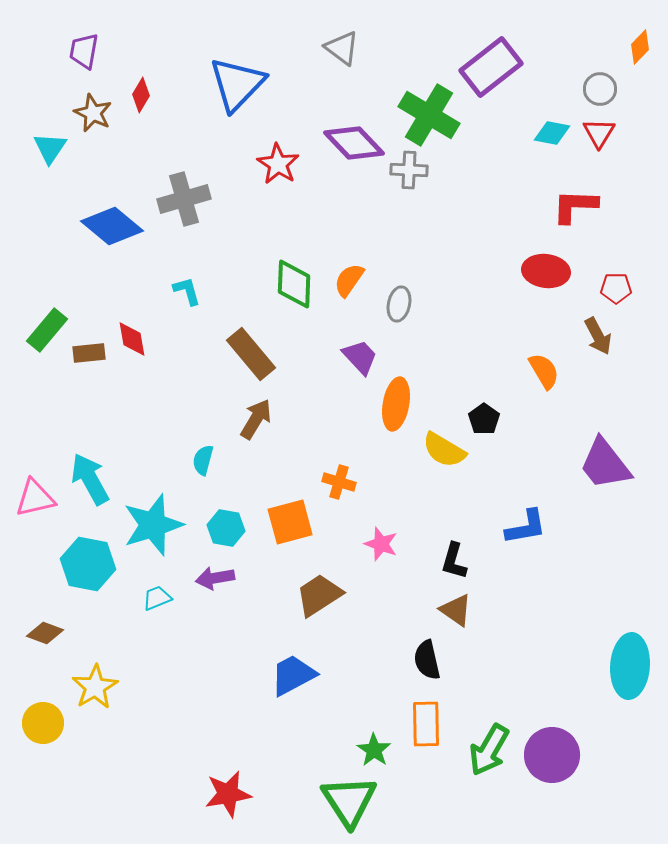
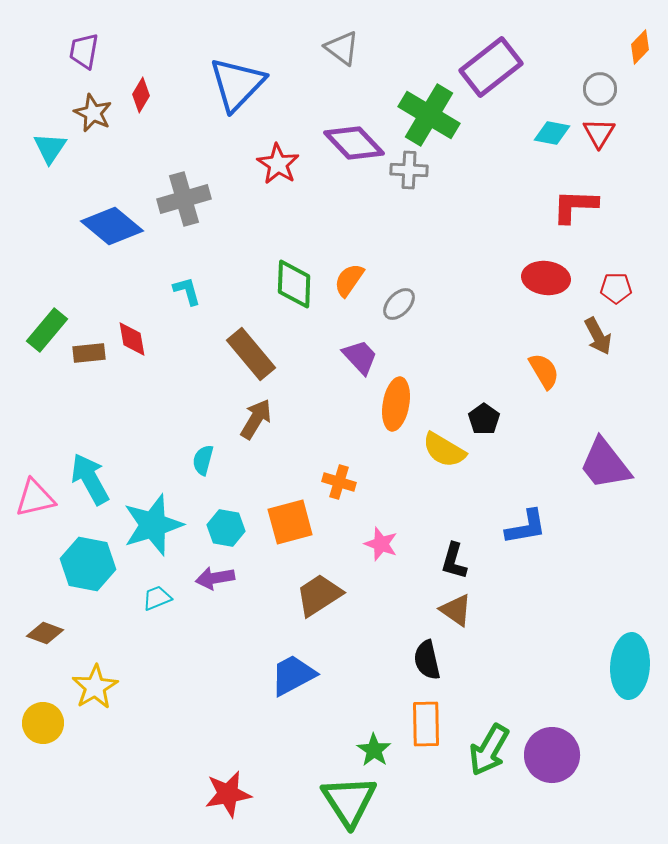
red ellipse at (546, 271): moved 7 px down
gray ellipse at (399, 304): rotated 32 degrees clockwise
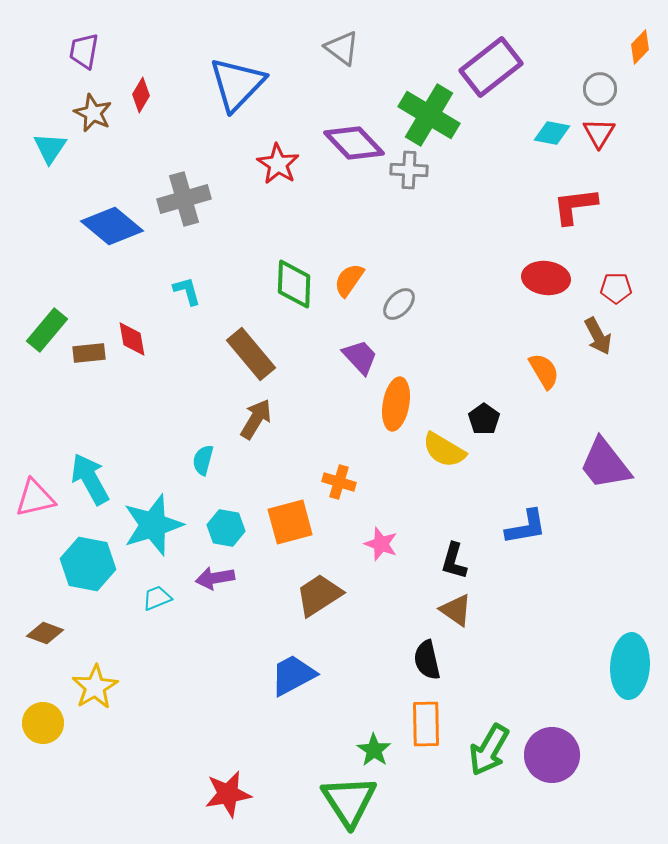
red L-shape at (575, 206): rotated 9 degrees counterclockwise
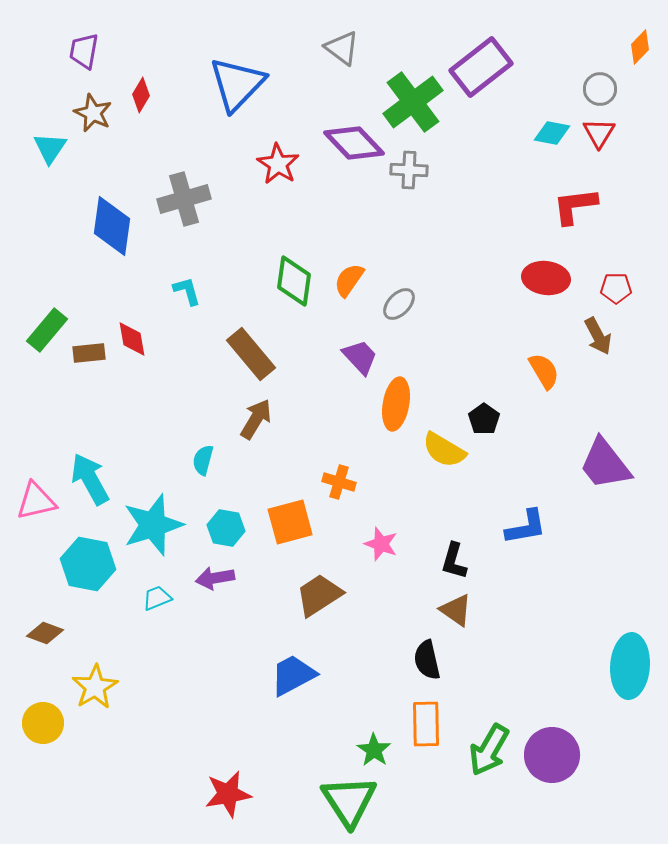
purple rectangle at (491, 67): moved 10 px left
green cross at (429, 115): moved 16 px left, 13 px up; rotated 22 degrees clockwise
blue diamond at (112, 226): rotated 58 degrees clockwise
green diamond at (294, 284): moved 3 px up; rotated 6 degrees clockwise
pink triangle at (35, 498): moved 1 px right, 3 px down
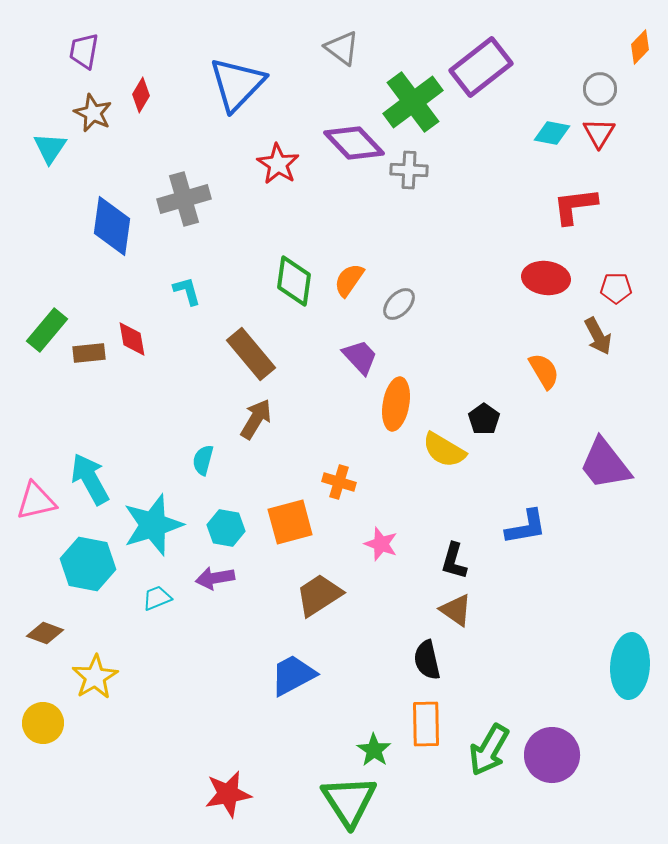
yellow star at (95, 687): moved 10 px up
